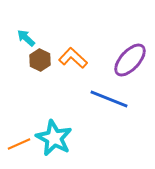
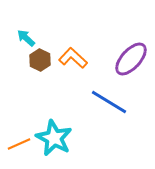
purple ellipse: moved 1 px right, 1 px up
blue line: moved 3 px down; rotated 9 degrees clockwise
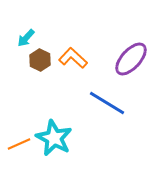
cyan arrow: rotated 90 degrees counterclockwise
blue line: moved 2 px left, 1 px down
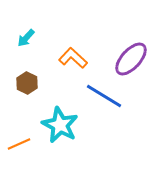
brown hexagon: moved 13 px left, 23 px down
blue line: moved 3 px left, 7 px up
cyan star: moved 6 px right, 13 px up
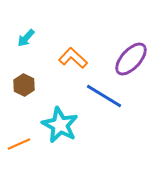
brown hexagon: moved 3 px left, 2 px down
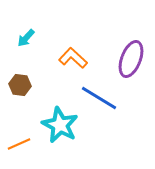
purple ellipse: rotated 21 degrees counterclockwise
brown hexagon: moved 4 px left; rotated 20 degrees counterclockwise
blue line: moved 5 px left, 2 px down
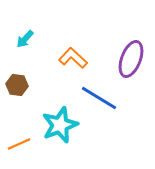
cyan arrow: moved 1 px left, 1 px down
brown hexagon: moved 3 px left
cyan star: rotated 24 degrees clockwise
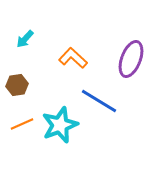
brown hexagon: rotated 15 degrees counterclockwise
blue line: moved 3 px down
orange line: moved 3 px right, 20 px up
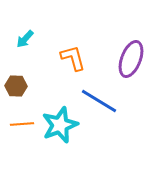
orange L-shape: rotated 32 degrees clockwise
brown hexagon: moved 1 px left, 1 px down; rotated 10 degrees clockwise
orange line: rotated 20 degrees clockwise
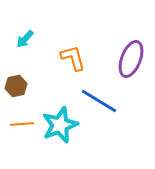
brown hexagon: rotated 15 degrees counterclockwise
